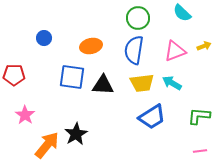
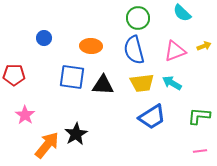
orange ellipse: rotated 15 degrees clockwise
blue semicircle: rotated 24 degrees counterclockwise
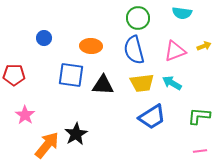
cyan semicircle: rotated 36 degrees counterclockwise
blue square: moved 1 px left, 2 px up
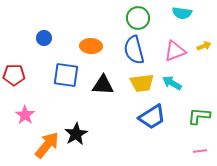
blue square: moved 5 px left
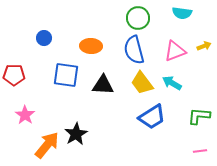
yellow trapezoid: rotated 60 degrees clockwise
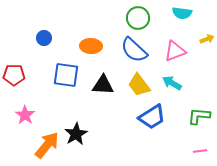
yellow arrow: moved 3 px right, 7 px up
blue semicircle: rotated 32 degrees counterclockwise
yellow trapezoid: moved 3 px left, 2 px down
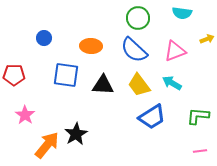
green L-shape: moved 1 px left
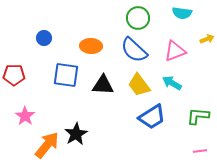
pink star: moved 1 px down
